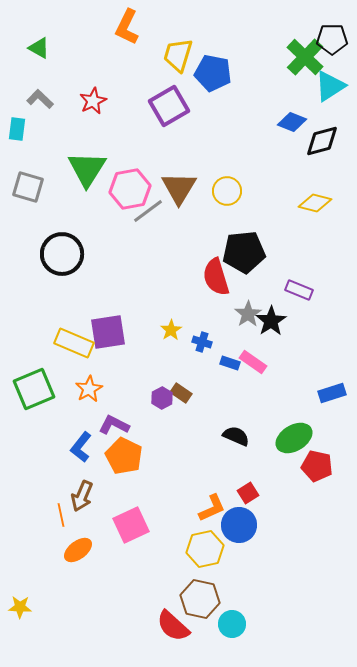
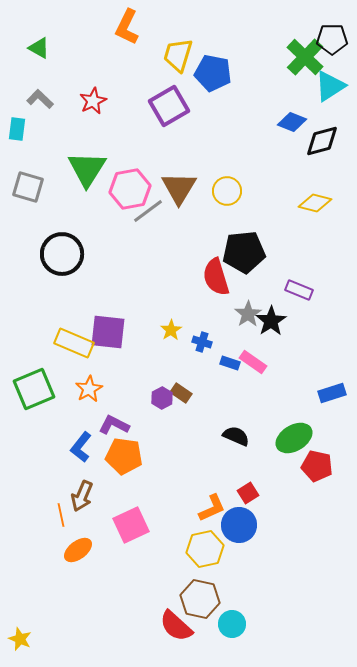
purple square at (108, 332): rotated 15 degrees clockwise
orange pentagon at (124, 456): rotated 18 degrees counterclockwise
yellow star at (20, 607): moved 32 px down; rotated 20 degrees clockwise
red semicircle at (173, 626): moved 3 px right
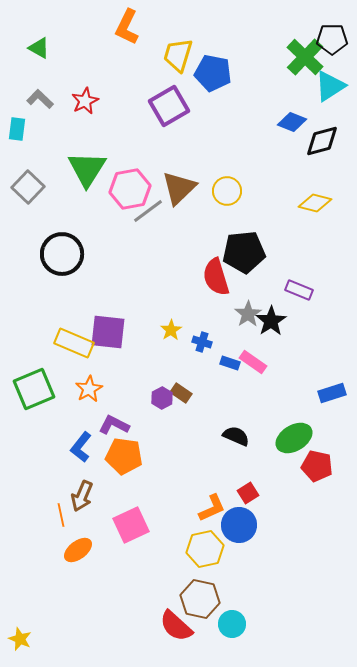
red star at (93, 101): moved 8 px left
gray square at (28, 187): rotated 28 degrees clockwise
brown triangle at (179, 188): rotated 15 degrees clockwise
